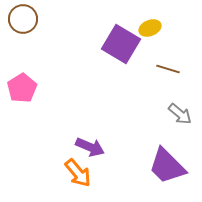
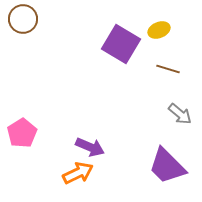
yellow ellipse: moved 9 px right, 2 px down
pink pentagon: moved 45 px down
orange arrow: rotated 76 degrees counterclockwise
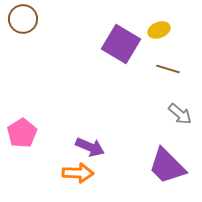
orange arrow: rotated 28 degrees clockwise
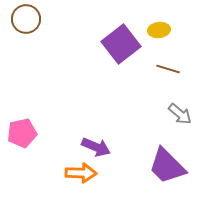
brown circle: moved 3 px right
yellow ellipse: rotated 15 degrees clockwise
purple square: rotated 21 degrees clockwise
pink pentagon: rotated 20 degrees clockwise
purple arrow: moved 6 px right
orange arrow: moved 3 px right
